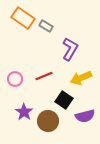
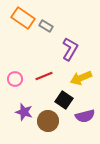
purple star: rotated 18 degrees counterclockwise
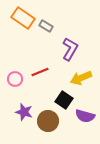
red line: moved 4 px left, 4 px up
purple semicircle: rotated 30 degrees clockwise
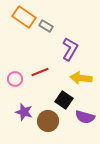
orange rectangle: moved 1 px right, 1 px up
yellow arrow: rotated 30 degrees clockwise
purple semicircle: moved 1 px down
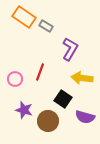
red line: rotated 48 degrees counterclockwise
yellow arrow: moved 1 px right
black square: moved 1 px left, 1 px up
purple star: moved 2 px up
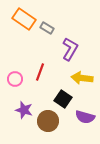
orange rectangle: moved 2 px down
gray rectangle: moved 1 px right, 2 px down
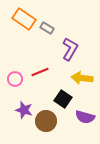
red line: rotated 48 degrees clockwise
brown circle: moved 2 px left
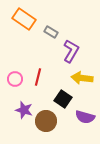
gray rectangle: moved 4 px right, 4 px down
purple L-shape: moved 1 px right, 2 px down
red line: moved 2 px left, 5 px down; rotated 54 degrees counterclockwise
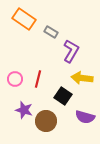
red line: moved 2 px down
black square: moved 3 px up
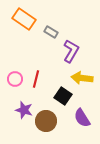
red line: moved 2 px left
purple semicircle: moved 3 px left, 1 px down; rotated 42 degrees clockwise
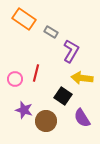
red line: moved 6 px up
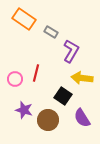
brown circle: moved 2 px right, 1 px up
